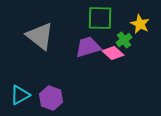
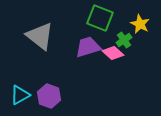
green square: rotated 20 degrees clockwise
purple hexagon: moved 2 px left, 2 px up
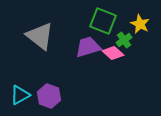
green square: moved 3 px right, 3 px down
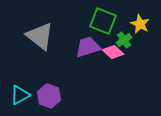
pink diamond: moved 1 px up
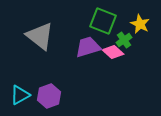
purple hexagon: rotated 20 degrees clockwise
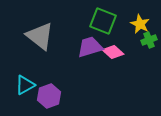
green cross: moved 25 px right; rotated 14 degrees clockwise
purple trapezoid: moved 2 px right
cyan triangle: moved 5 px right, 10 px up
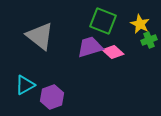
purple hexagon: moved 3 px right, 1 px down
